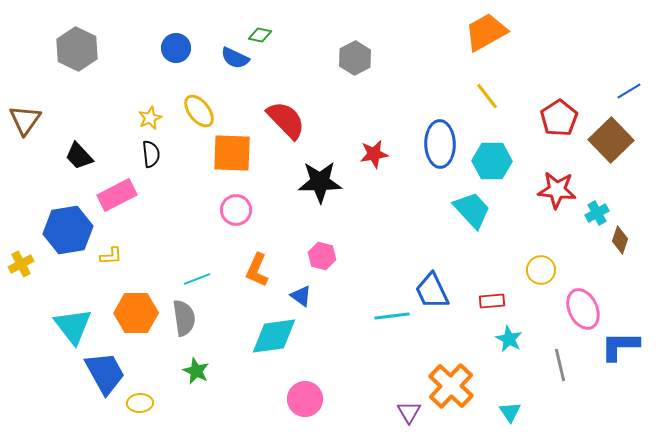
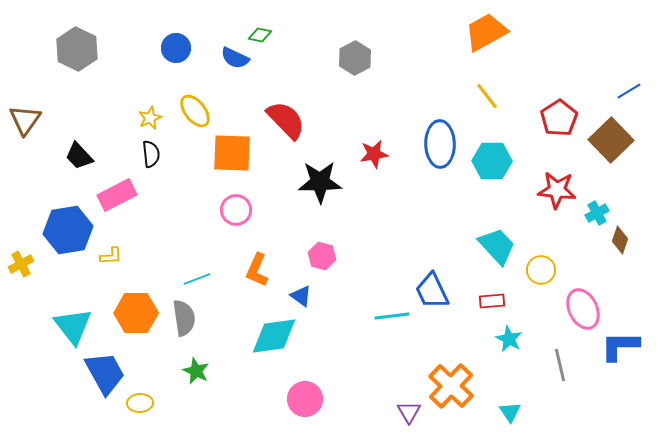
yellow ellipse at (199, 111): moved 4 px left
cyan trapezoid at (472, 210): moved 25 px right, 36 px down
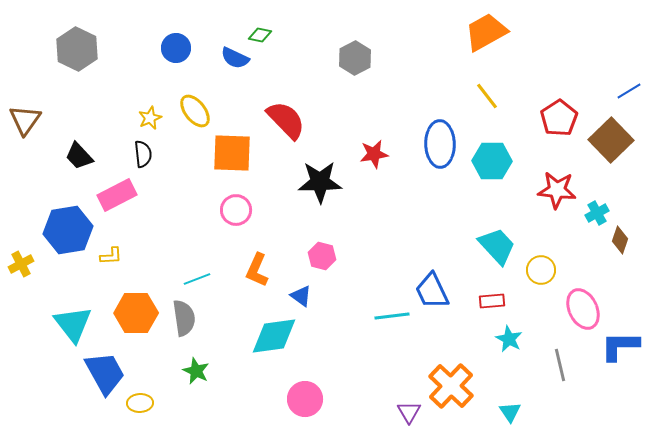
black semicircle at (151, 154): moved 8 px left
cyan triangle at (73, 326): moved 2 px up
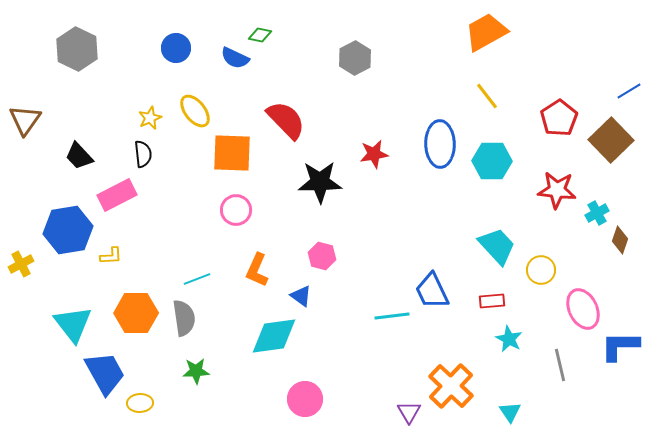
green star at (196, 371): rotated 28 degrees counterclockwise
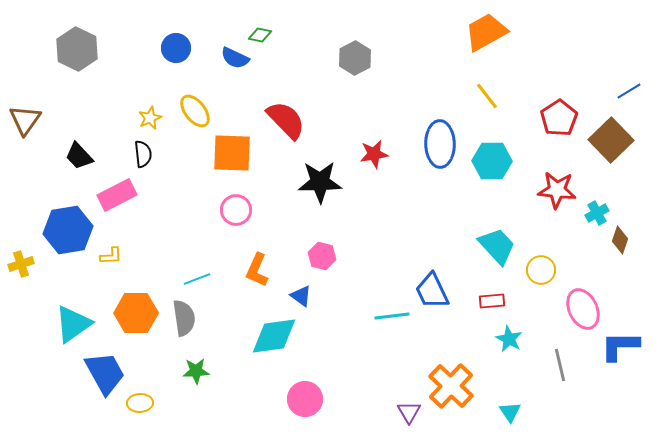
yellow cross at (21, 264): rotated 10 degrees clockwise
cyan triangle at (73, 324): rotated 33 degrees clockwise
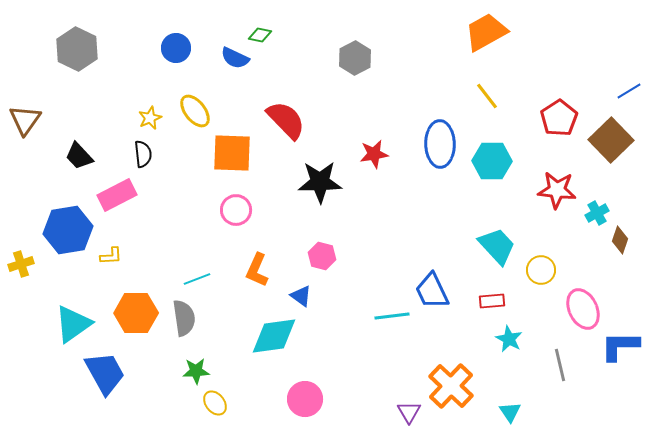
yellow ellipse at (140, 403): moved 75 px right; rotated 55 degrees clockwise
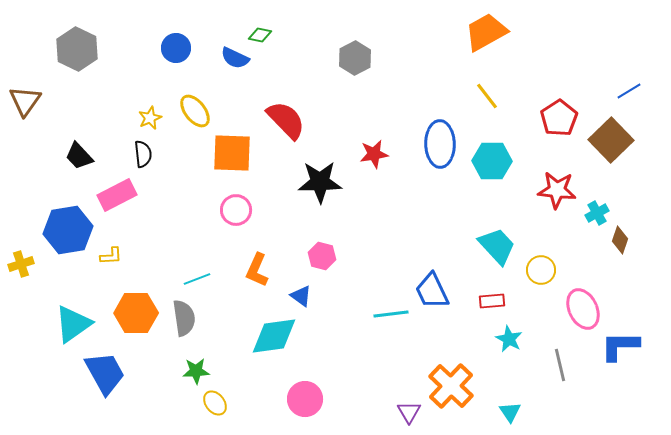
brown triangle at (25, 120): moved 19 px up
cyan line at (392, 316): moved 1 px left, 2 px up
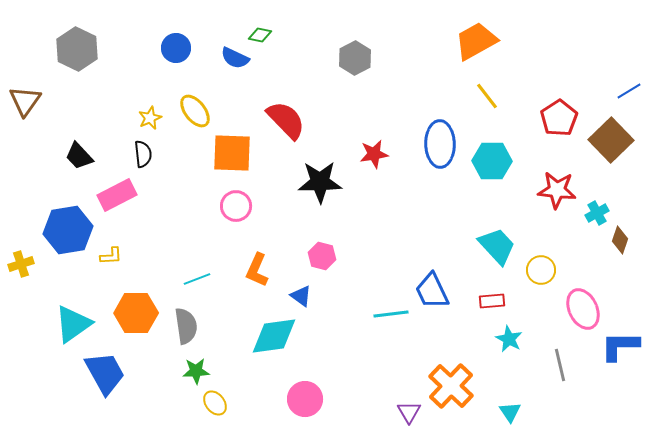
orange trapezoid at (486, 32): moved 10 px left, 9 px down
pink circle at (236, 210): moved 4 px up
gray semicircle at (184, 318): moved 2 px right, 8 px down
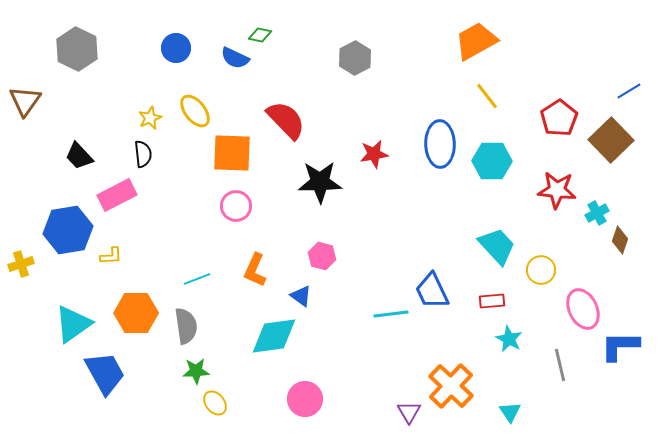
orange L-shape at (257, 270): moved 2 px left
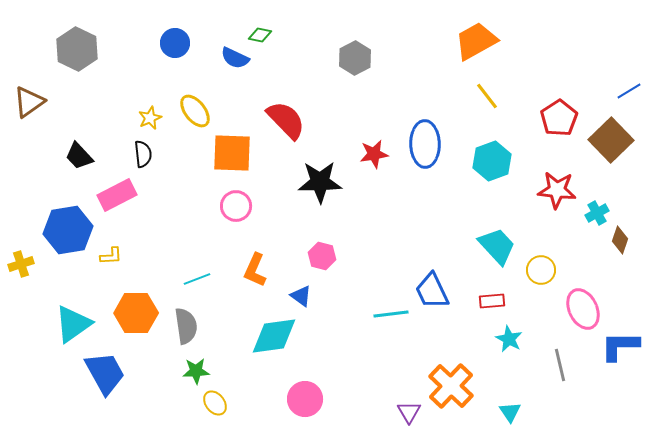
blue circle at (176, 48): moved 1 px left, 5 px up
brown triangle at (25, 101): moved 4 px right, 1 px down; rotated 20 degrees clockwise
blue ellipse at (440, 144): moved 15 px left
cyan hexagon at (492, 161): rotated 21 degrees counterclockwise
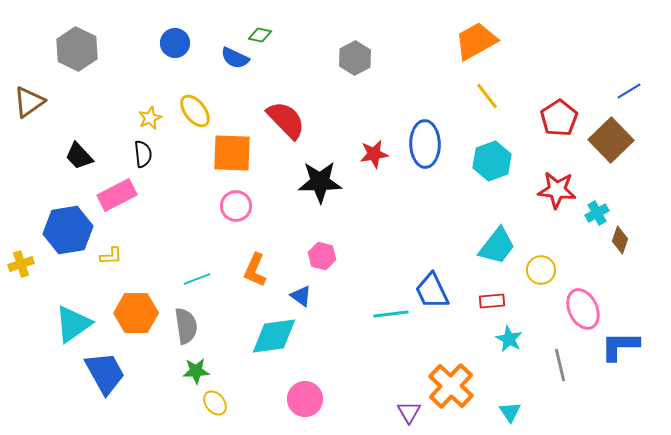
cyan trapezoid at (497, 246): rotated 81 degrees clockwise
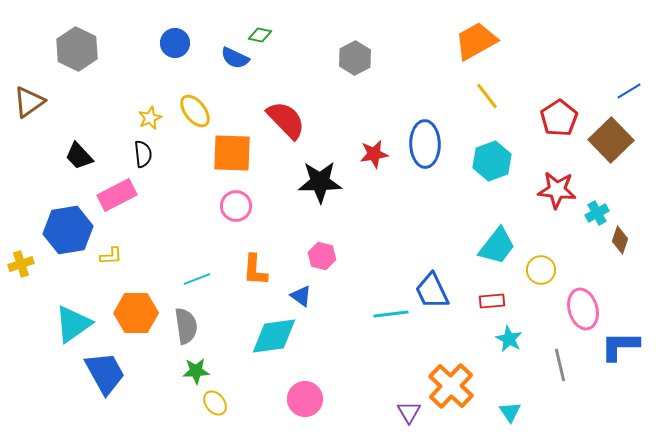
orange L-shape at (255, 270): rotated 20 degrees counterclockwise
pink ellipse at (583, 309): rotated 9 degrees clockwise
